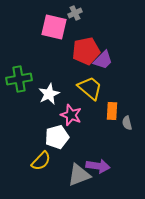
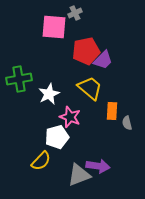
pink square: rotated 8 degrees counterclockwise
pink star: moved 1 px left, 2 px down
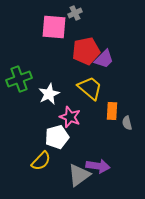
purple trapezoid: moved 1 px right, 1 px up
green cross: rotated 10 degrees counterclockwise
gray triangle: rotated 15 degrees counterclockwise
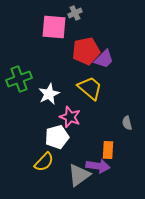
orange rectangle: moved 4 px left, 39 px down
yellow semicircle: moved 3 px right, 1 px down
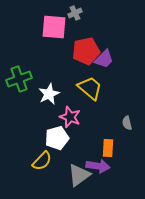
white pentagon: moved 1 px down
orange rectangle: moved 2 px up
yellow semicircle: moved 2 px left, 1 px up
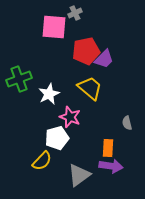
purple arrow: moved 13 px right
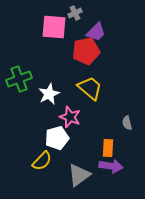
purple trapezoid: moved 8 px left, 27 px up
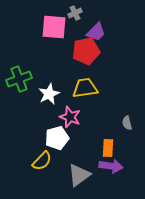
yellow trapezoid: moved 5 px left; rotated 48 degrees counterclockwise
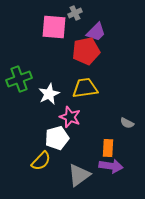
gray semicircle: rotated 48 degrees counterclockwise
yellow semicircle: moved 1 px left
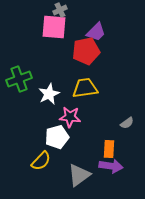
gray cross: moved 15 px left, 3 px up
pink star: rotated 15 degrees counterclockwise
gray semicircle: rotated 64 degrees counterclockwise
white pentagon: moved 1 px up
orange rectangle: moved 1 px right, 1 px down
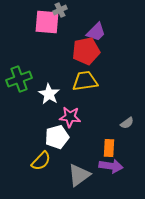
pink square: moved 7 px left, 5 px up
yellow trapezoid: moved 7 px up
white star: rotated 15 degrees counterclockwise
orange rectangle: moved 1 px up
